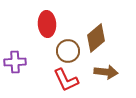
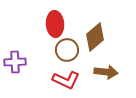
red ellipse: moved 8 px right
brown diamond: moved 1 px left, 1 px up
brown circle: moved 1 px left, 1 px up
red L-shape: rotated 40 degrees counterclockwise
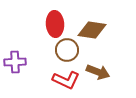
brown diamond: moved 3 px left, 7 px up; rotated 48 degrees clockwise
brown arrow: moved 8 px left; rotated 15 degrees clockwise
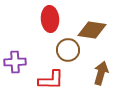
red ellipse: moved 5 px left, 5 px up
brown circle: moved 1 px right
brown arrow: moved 3 px right, 1 px down; rotated 95 degrees counterclockwise
red L-shape: moved 15 px left; rotated 24 degrees counterclockwise
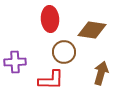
brown circle: moved 4 px left, 2 px down
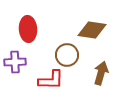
red ellipse: moved 22 px left, 10 px down
brown circle: moved 3 px right, 3 px down
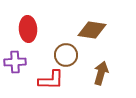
brown circle: moved 1 px left
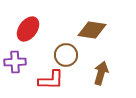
red ellipse: rotated 40 degrees clockwise
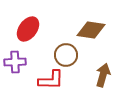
brown diamond: moved 1 px left
brown arrow: moved 2 px right, 2 px down
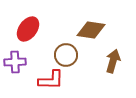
brown arrow: moved 10 px right, 14 px up
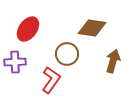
brown diamond: moved 1 px right, 2 px up
brown circle: moved 1 px right, 1 px up
red L-shape: rotated 56 degrees counterclockwise
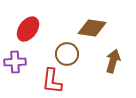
red L-shape: moved 1 px right, 1 px down; rotated 152 degrees clockwise
